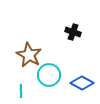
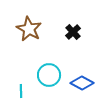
black cross: rotated 28 degrees clockwise
brown star: moved 26 px up
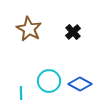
cyan circle: moved 6 px down
blue diamond: moved 2 px left, 1 px down
cyan line: moved 2 px down
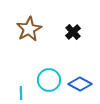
brown star: rotated 15 degrees clockwise
cyan circle: moved 1 px up
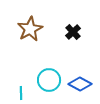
brown star: moved 1 px right
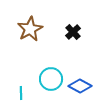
cyan circle: moved 2 px right, 1 px up
blue diamond: moved 2 px down
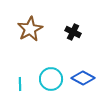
black cross: rotated 21 degrees counterclockwise
blue diamond: moved 3 px right, 8 px up
cyan line: moved 1 px left, 9 px up
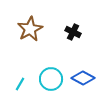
cyan line: rotated 32 degrees clockwise
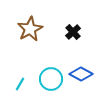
black cross: rotated 21 degrees clockwise
blue diamond: moved 2 px left, 4 px up
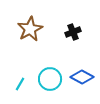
black cross: rotated 21 degrees clockwise
blue diamond: moved 1 px right, 3 px down
cyan circle: moved 1 px left
